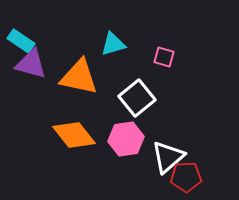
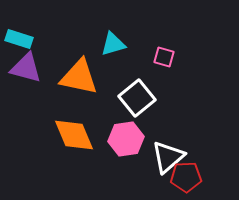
cyan rectangle: moved 2 px left, 2 px up; rotated 16 degrees counterclockwise
purple triangle: moved 5 px left, 4 px down
orange diamond: rotated 15 degrees clockwise
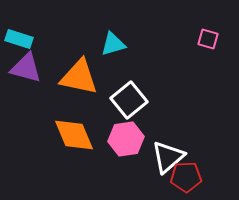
pink square: moved 44 px right, 18 px up
white square: moved 8 px left, 2 px down
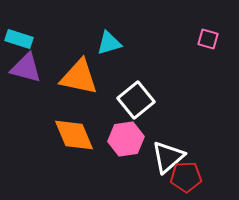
cyan triangle: moved 4 px left, 1 px up
white square: moved 7 px right
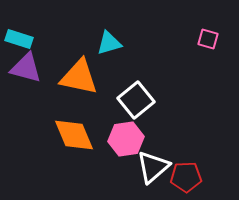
white triangle: moved 15 px left, 10 px down
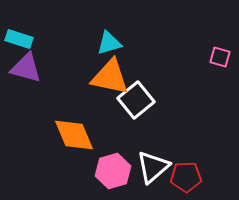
pink square: moved 12 px right, 18 px down
orange triangle: moved 31 px right
pink hexagon: moved 13 px left, 32 px down; rotated 8 degrees counterclockwise
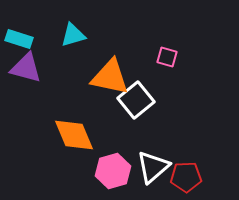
cyan triangle: moved 36 px left, 8 px up
pink square: moved 53 px left
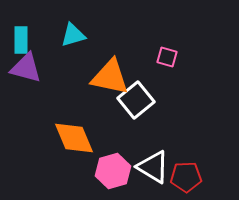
cyan rectangle: moved 2 px right, 1 px down; rotated 72 degrees clockwise
orange diamond: moved 3 px down
white triangle: rotated 48 degrees counterclockwise
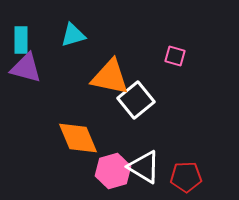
pink square: moved 8 px right, 1 px up
orange diamond: moved 4 px right
white triangle: moved 9 px left
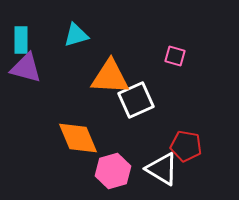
cyan triangle: moved 3 px right
orange triangle: rotated 9 degrees counterclockwise
white square: rotated 15 degrees clockwise
white triangle: moved 18 px right, 2 px down
red pentagon: moved 31 px up; rotated 12 degrees clockwise
